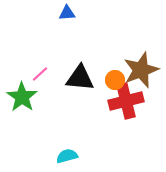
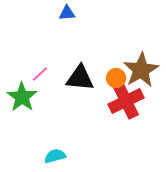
brown star: rotated 9 degrees counterclockwise
orange circle: moved 1 px right, 2 px up
red cross: rotated 12 degrees counterclockwise
cyan semicircle: moved 12 px left
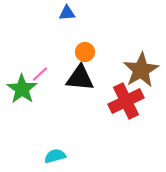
orange circle: moved 31 px left, 26 px up
green star: moved 8 px up
